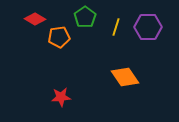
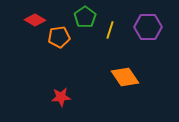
red diamond: moved 1 px down
yellow line: moved 6 px left, 3 px down
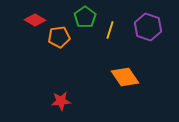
purple hexagon: rotated 20 degrees clockwise
red star: moved 4 px down
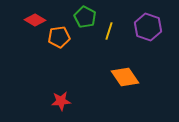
green pentagon: rotated 10 degrees counterclockwise
yellow line: moved 1 px left, 1 px down
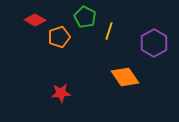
purple hexagon: moved 6 px right, 16 px down; rotated 12 degrees clockwise
orange pentagon: rotated 10 degrees counterclockwise
red star: moved 8 px up
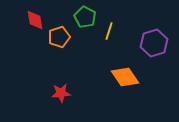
red diamond: rotated 50 degrees clockwise
purple hexagon: rotated 12 degrees clockwise
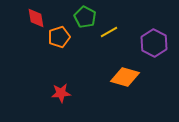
red diamond: moved 1 px right, 2 px up
yellow line: moved 1 px down; rotated 42 degrees clockwise
purple hexagon: rotated 16 degrees counterclockwise
orange diamond: rotated 40 degrees counterclockwise
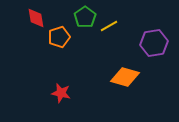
green pentagon: rotated 10 degrees clockwise
yellow line: moved 6 px up
purple hexagon: rotated 24 degrees clockwise
red star: rotated 18 degrees clockwise
